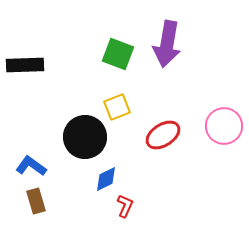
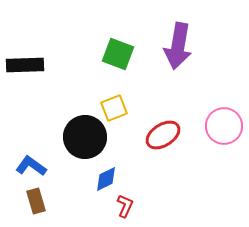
purple arrow: moved 11 px right, 2 px down
yellow square: moved 3 px left, 1 px down
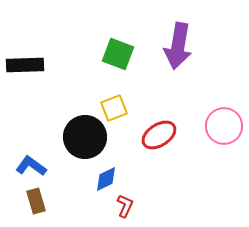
red ellipse: moved 4 px left
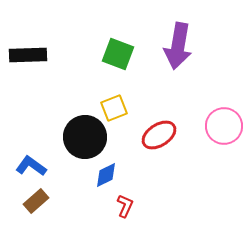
black rectangle: moved 3 px right, 10 px up
blue diamond: moved 4 px up
brown rectangle: rotated 65 degrees clockwise
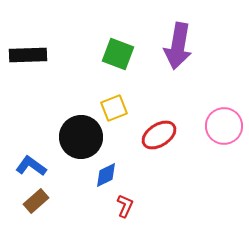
black circle: moved 4 px left
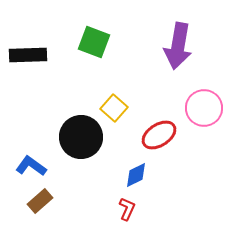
green square: moved 24 px left, 12 px up
yellow square: rotated 28 degrees counterclockwise
pink circle: moved 20 px left, 18 px up
blue diamond: moved 30 px right
brown rectangle: moved 4 px right
red L-shape: moved 2 px right, 3 px down
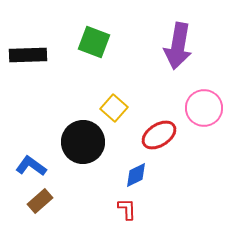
black circle: moved 2 px right, 5 px down
red L-shape: rotated 25 degrees counterclockwise
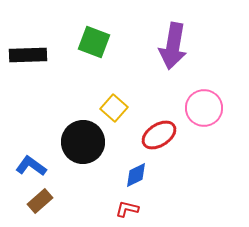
purple arrow: moved 5 px left
red L-shape: rotated 75 degrees counterclockwise
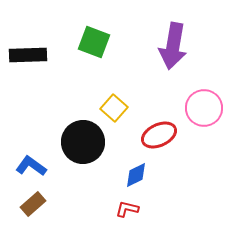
red ellipse: rotated 8 degrees clockwise
brown rectangle: moved 7 px left, 3 px down
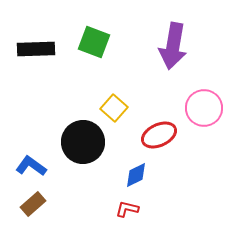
black rectangle: moved 8 px right, 6 px up
